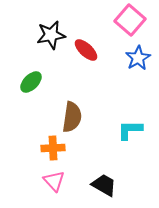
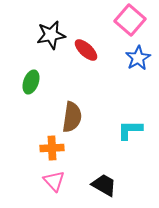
green ellipse: rotated 25 degrees counterclockwise
orange cross: moved 1 px left
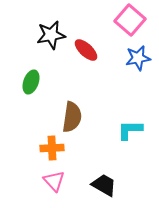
blue star: rotated 20 degrees clockwise
